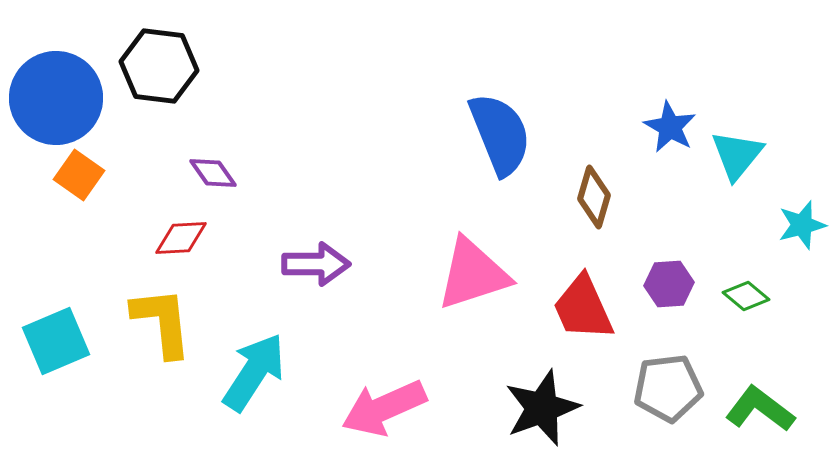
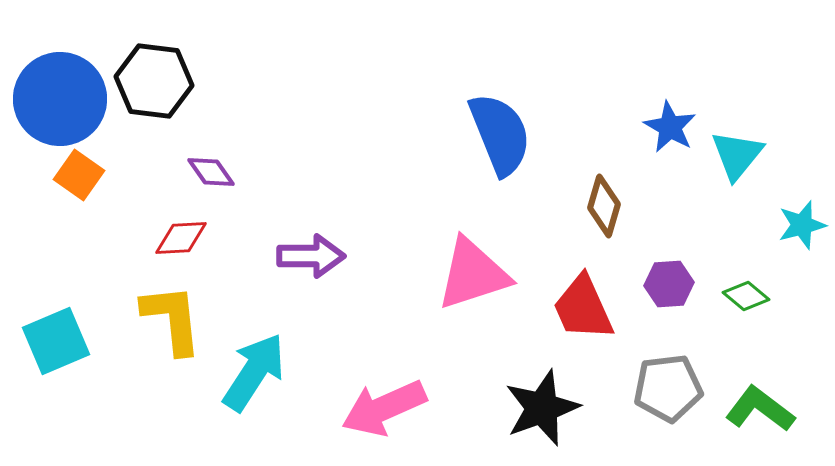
black hexagon: moved 5 px left, 15 px down
blue circle: moved 4 px right, 1 px down
purple diamond: moved 2 px left, 1 px up
brown diamond: moved 10 px right, 9 px down
purple arrow: moved 5 px left, 8 px up
yellow L-shape: moved 10 px right, 3 px up
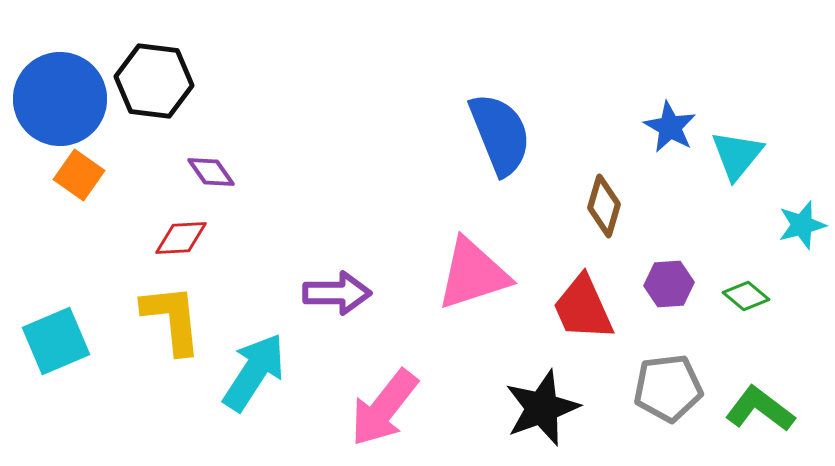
purple arrow: moved 26 px right, 37 px down
pink arrow: rotated 28 degrees counterclockwise
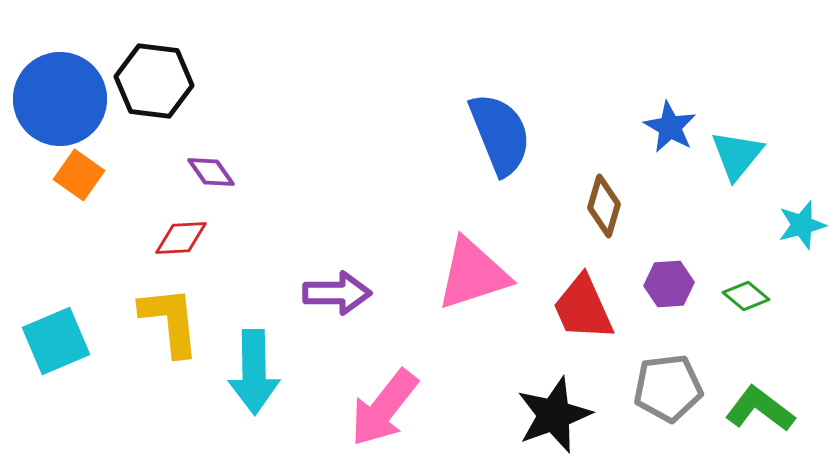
yellow L-shape: moved 2 px left, 2 px down
cyan arrow: rotated 146 degrees clockwise
black star: moved 12 px right, 7 px down
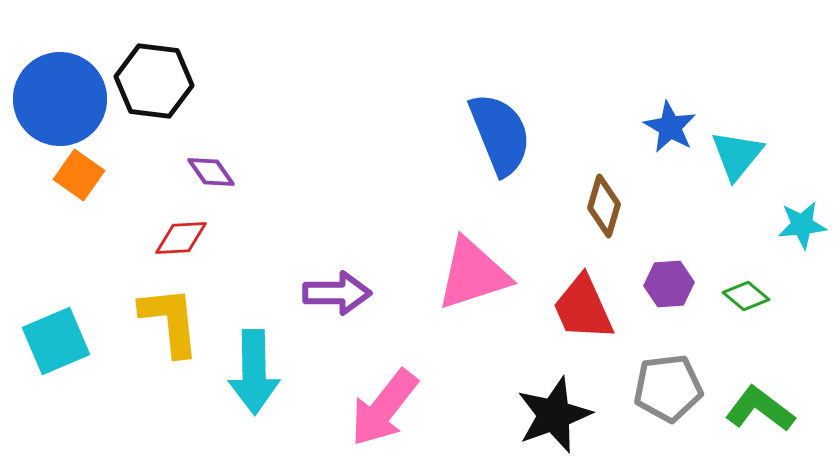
cyan star: rotated 9 degrees clockwise
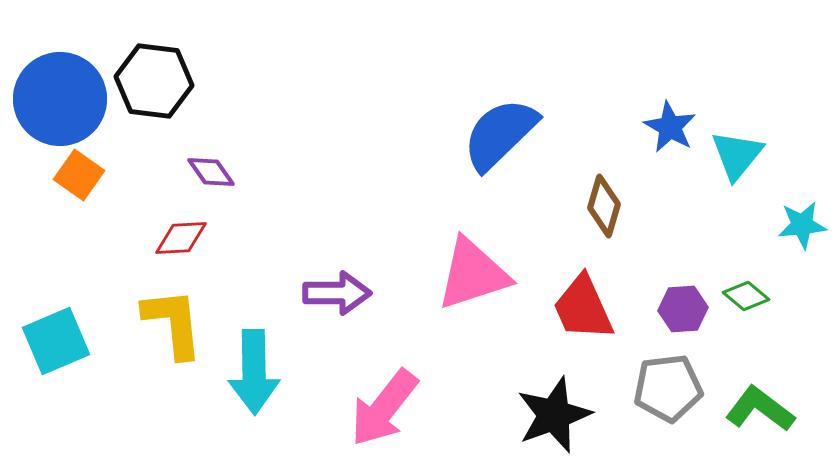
blue semicircle: rotated 112 degrees counterclockwise
purple hexagon: moved 14 px right, 25 px down
yellow L-shape: moved 3 px right, 2 px down
